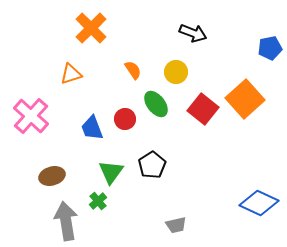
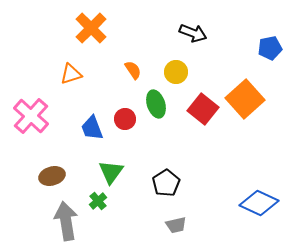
green ellipse: rotated 20 degrees clockwise
black pentagon: moved 14 px right, 18 px down
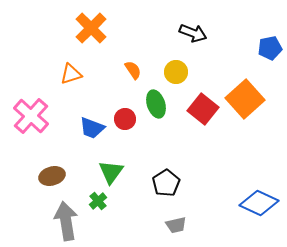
blue trapezoid: rotated 48 degrees counterclockwise
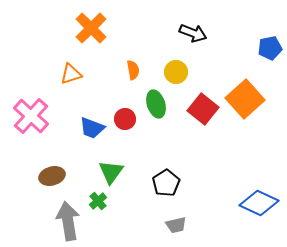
orange semicircle: rotated 24 degrees clockwise
gray arrow: moved 2 px right
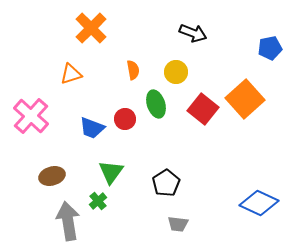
gray trapezoid: moved 2 px right, 1 px up; rotated 20 degrees clockwise
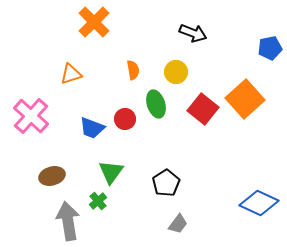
orange cross: moved 3 px right, 6 px up
gray trapezoid: rotated 60 degrees counterclockwise
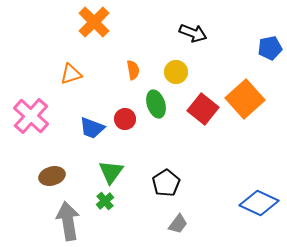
green cross: moved 7 px right
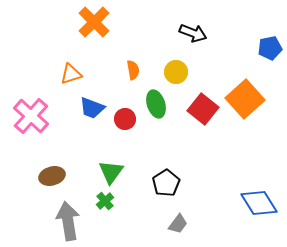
blue trapezoid: moved 20 px up
blue diamond: rotated 33 degrees clockwise
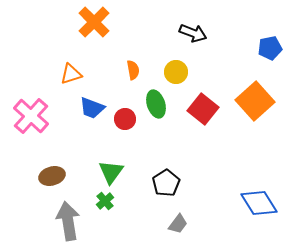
orange square: moved 10 px right, 2 px down
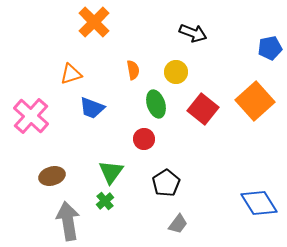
red circle: moved 19 px right, 20 px down
